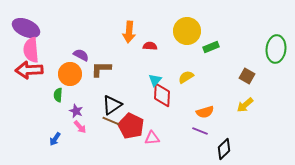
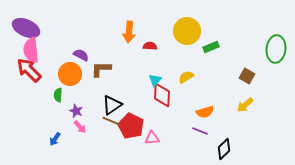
red arrow: rotated 48 degrees clockwise
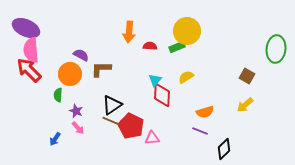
green rectangle: moved 34 px left
pink arrow: moved 2 px left, 1 px down
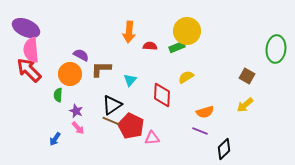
cyan triangle: moved 25 px left
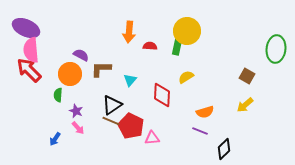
green rectangle: rotated 56 degrees counterclockwise
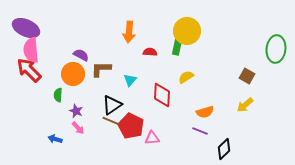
red semicircle: moved 6 px down
orange circle: moved 3 px right
blue arrow: rotated 72 degrees clockwise
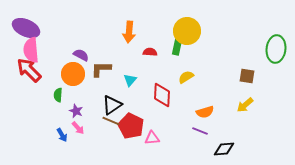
brown square: rotated 21 degrees counterclockwise
blue arrow: moved 7 px right, 4 px up; rotated 136 degrees counterclockwise
black diamond: rotated 40 degrees clockwise
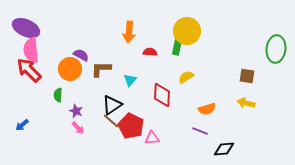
orange circle: moved 3 px left, 5 px up
yellow arrow: moved 1 px right, 2 px up; rotated 54 degrees clockwise
orange semicircle: moved 2 px right, 3 px up
brown line: rotated 18 degrees clockwise
blue arrow: moved 40 px left, 10 px up; rotated 80 degrees clockwise
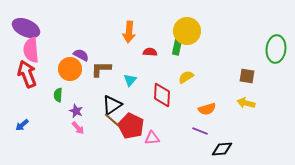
red arrow: moved 2 px left, 4 px down; rotated 24 degrees clockwise
brown line: moved 1 px right, 1 px up
black diamond: moved 2 px left
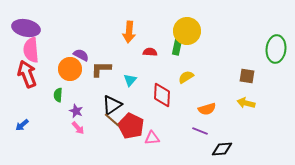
purple ellipse: rotated 12 degrees counterclockwise
